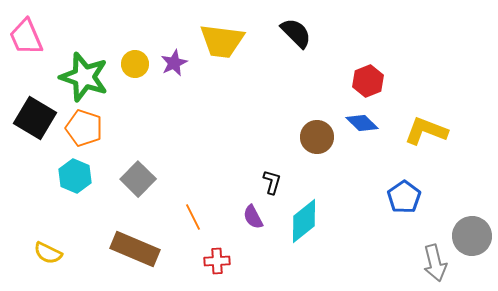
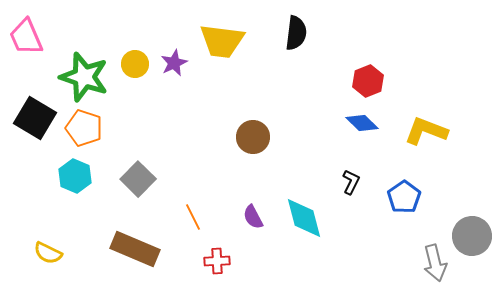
black semicircle: rotated 52 degrees clockwise
brown circle: moved 64 px left
black L-shape: moved 79 px right; rotated 10 degrees clockwise
cyan diamond: moved 3 px up; rotated 66 degrees counterclockwise
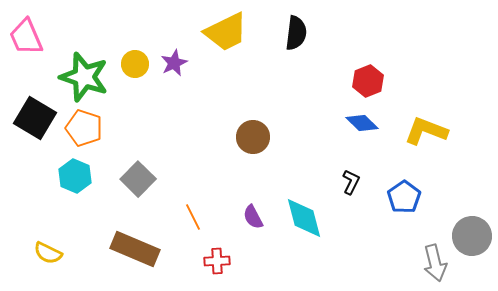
yellow trapezoid: moved 4 px right, 9 px up; rotated 33 degrees counterclockwise
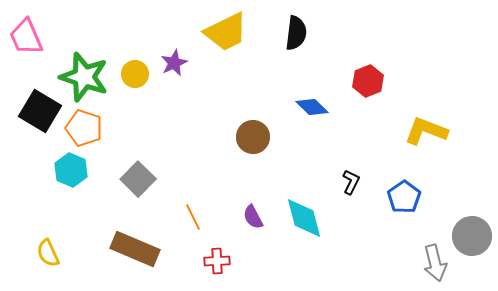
yellow circle: moved 10 px down
black square: moved 5 px right, 7 px up
blue diamond: moved 50 px left, 16 px up
cyan hexagon: moved 4 px left, 6 px up
yellow semicircle: rotated 40 degrees clockwise
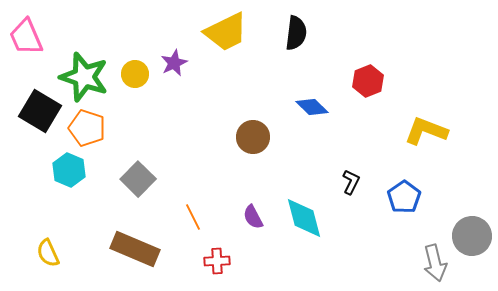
orange pentagon: moved 3 px right
cyan hexagon: moved 2 px left
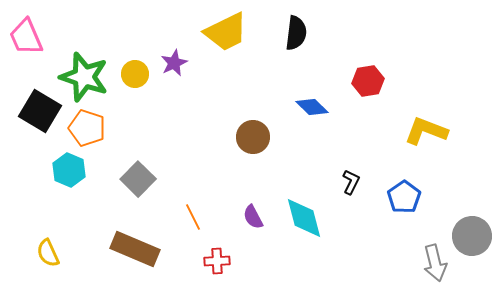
red hexagon: rotated 12 degrees clockwise
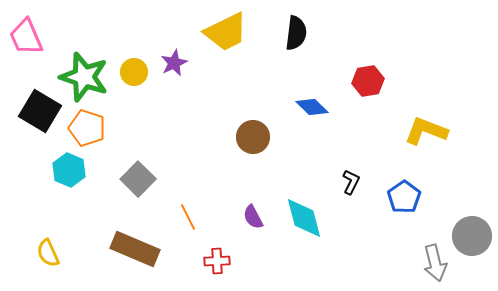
yellow circle: moved 1 px left, 2 px up
orange line: moved 5 px left
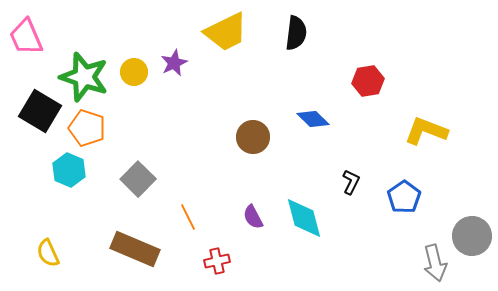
blue diamond: moved 1 px right, 12 px down
red cross: rotated 10 degrees counterclockwise
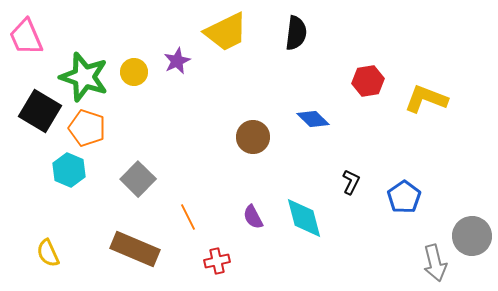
purple star: moved 3 px right, 2 px up
yellow L-shape: moved 32 px up
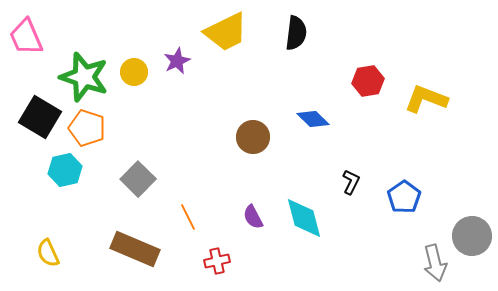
black square: moved 6 px down
cyan hexagon: moved 4 px left; rotated 24 degrees clockwise
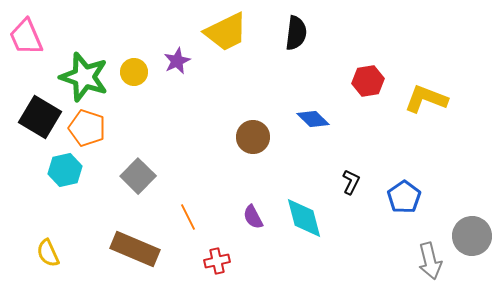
gray square: moved 3 px up
gray arrow: moved 5 px left, 2 px up
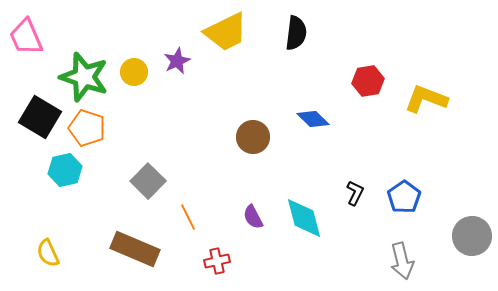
gray square: moved 10 px right, 5 px down
black L-shape: moved 4 px right, 11 px down
gray arrow: moved 28 px left
